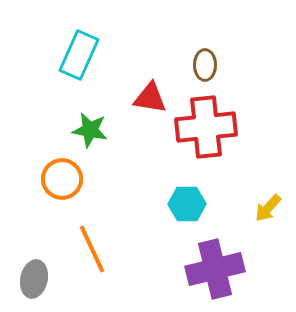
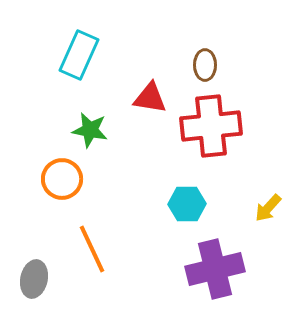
red cross: moved 5 px right, 1 px up
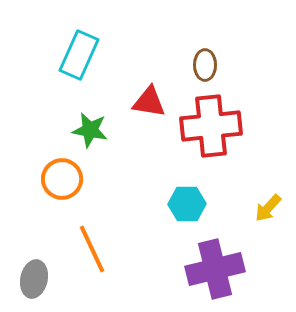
red triangle: moved 1 px left, 4 px down
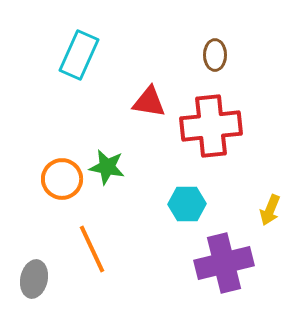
brown ellipse: moved 10 px right, 10 px up
green star: moved 17 px right, 37 px down
yellow arrow: moved 2 px right, 2 px down; rotated 20 degrees counterclockwise
purple cross: moved 9 px right, 6 px up
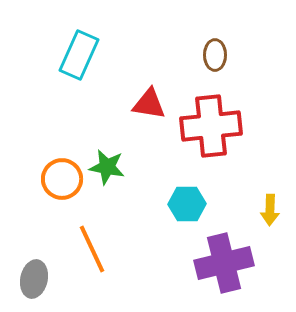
red triangle: moved 2 px down
yellow arrow: rotated 20 degrees counterclockwise
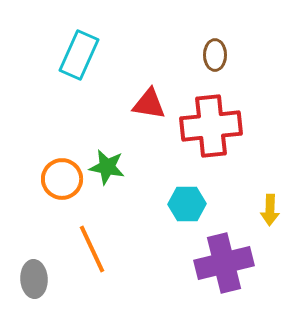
gray ellipse: rotated 15 degrees counterclockwise
